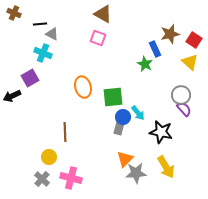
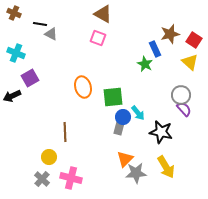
black line: rotated 16 degrees clockwise
gray triangle: moved 1 px left
cyan cross: moved 27 px left
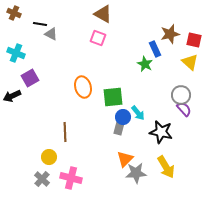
red square: rotated 21 degrees counterclockwise
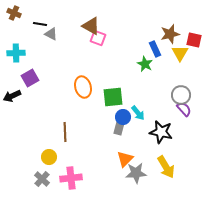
brown triangle: moved 12 px left, 12 px down
cyan cross: rotated 24 degrees counterclockwise
yellow triangle: moved 10 px left, 9 px up; rotated 18 degrees clockwise
pink cross: rotated 20 degrees counterclockwise
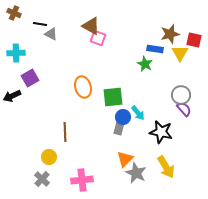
blue rectangle: rotated 56 degrees counterclockwise
gray star: rotated 30 degrees clockwise
pink cross: moved 11 px right, 2 px down
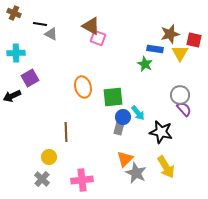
gray circle: moved 1 px left
brown line: moved 1 px right
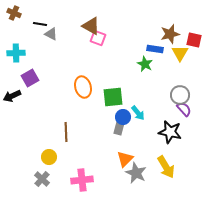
black star: moved 9 px right
